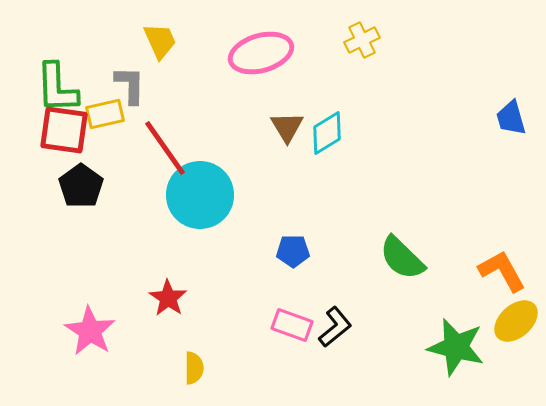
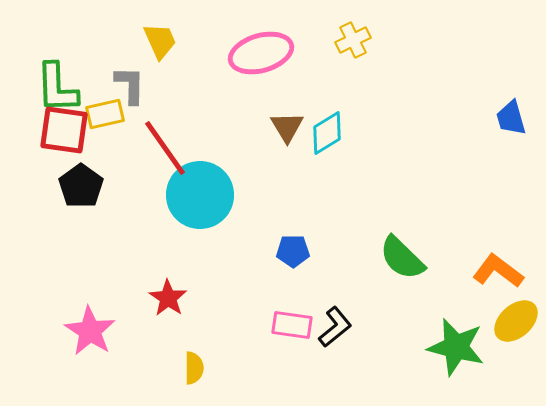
yellow cross: moved 9 px left
orange L-shape: moved 4 px left; rotated 24 degrees counterclockwise
pink rectangle: rotated 12 degrees counterclockwise
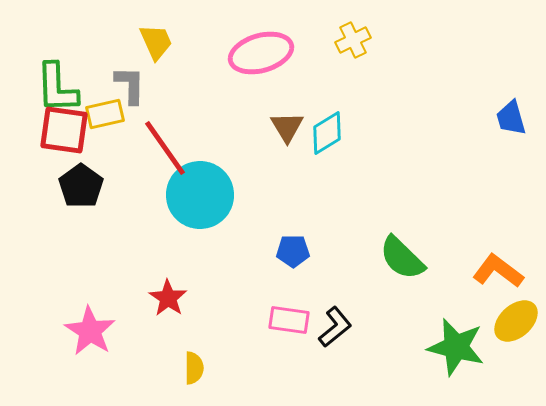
yellow trapezoid: moved 4 px left, 1 px down
pink rectangle: moved 3 px left, 5 px up
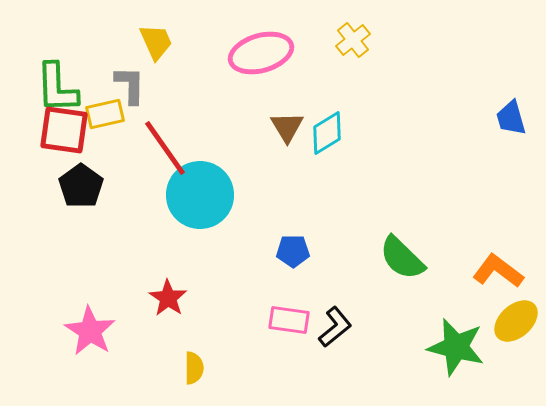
yellow cross: rotated 12 degrees counterclockwise
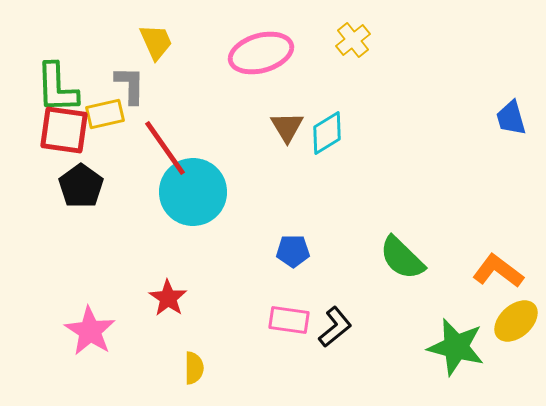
cyan circle: moved 7 px left, 3 px up
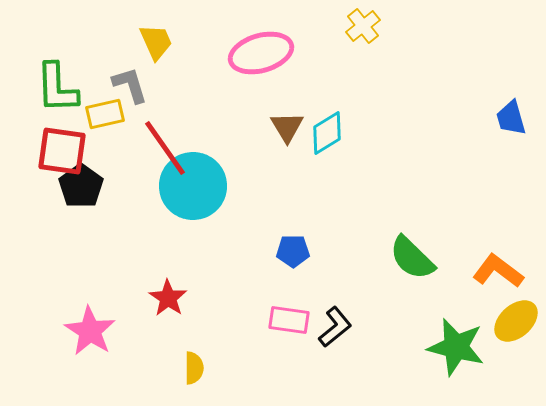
yellow cross: moved 10 px right, 14 px up
gray L-shape: rotated 18 degrees counterclockwise
red square: moved 2 px left, 21 px down
cyan circle: moved 6 px up
green semicircle: moved 10 px right
